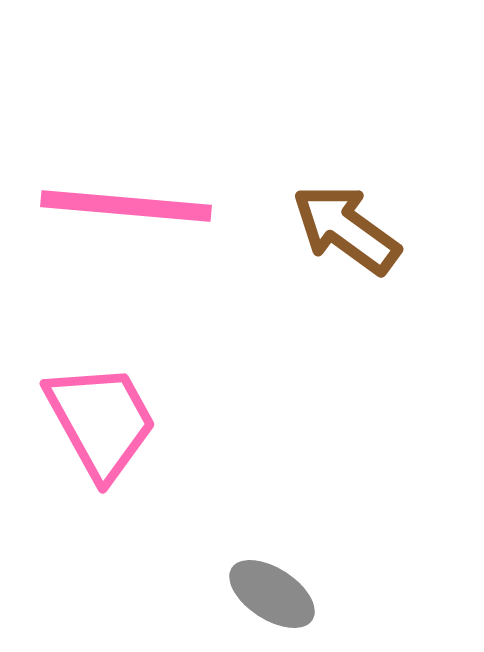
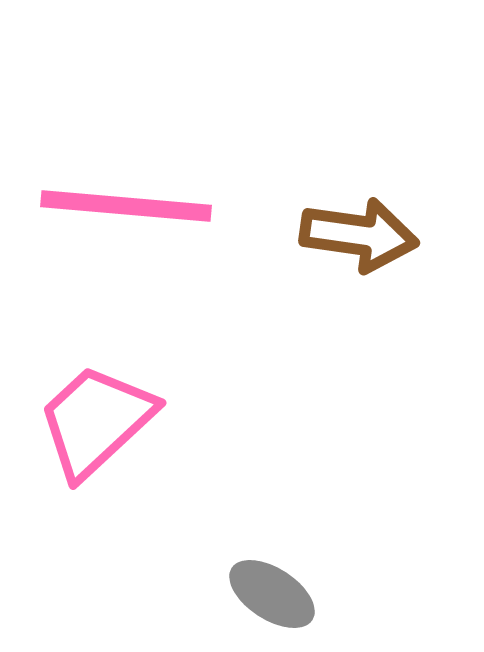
brown arrow: moved 13 px right, 6 px down; rotated 152 degrees clockwise
pink trapezoid: moved 5 px left; rotated 104 degrees counterclockwise
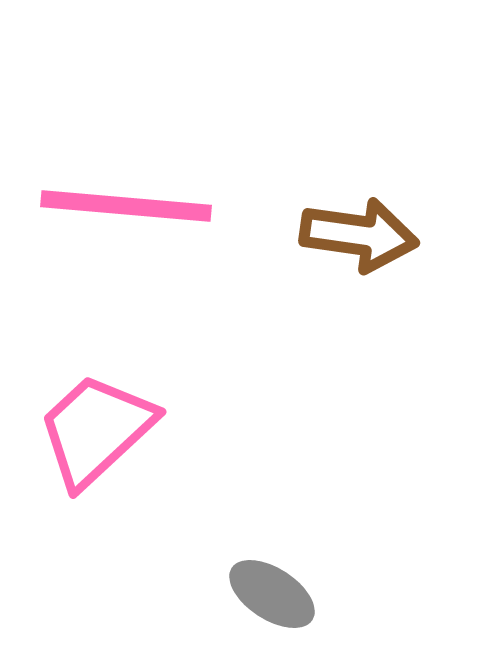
pink trapezoid: moved 9 px down
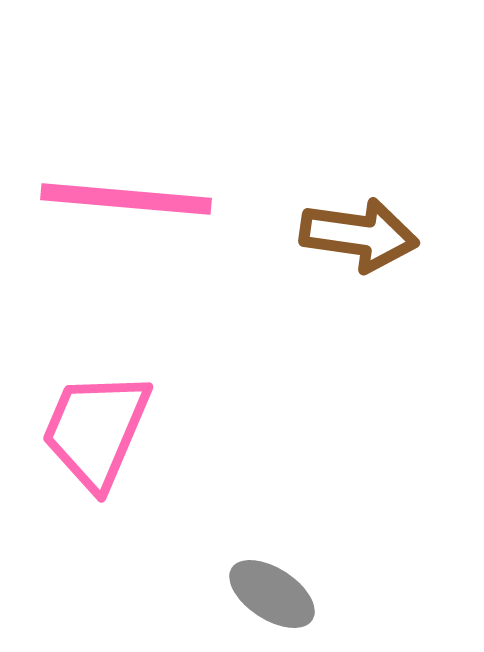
pink line: moved 7 px up
pink trapezoid: rotated 24 degrees counterclockwise
